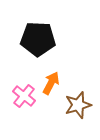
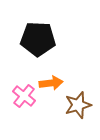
orange arrow: rotated 55 degrees clockwise
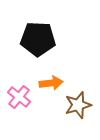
pink cross: moved 5 px left, 1 px down
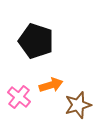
black pentagon: moved 2 px left, 2 px down; rotated 16 degrees clockwise
orange arrow: moved 2 px down; rotated 10 degrees counterclockwise
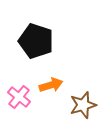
brown star: moved 5 px right
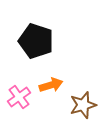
pink cross: rotated 15 degrees clockwise
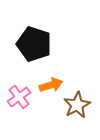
black pentagon: moved 2 px left, 3 px down
brown star: moved 6 px left; rotated 12 degrees counterclockwise
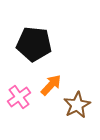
black pentagon: rotated 12 degrees counterclockwise
orange arrow: rotated 30 degrees counterclockwise
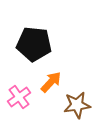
orange arrow: moved 3 px up
brown star: rotated 20 degrees clockwise
